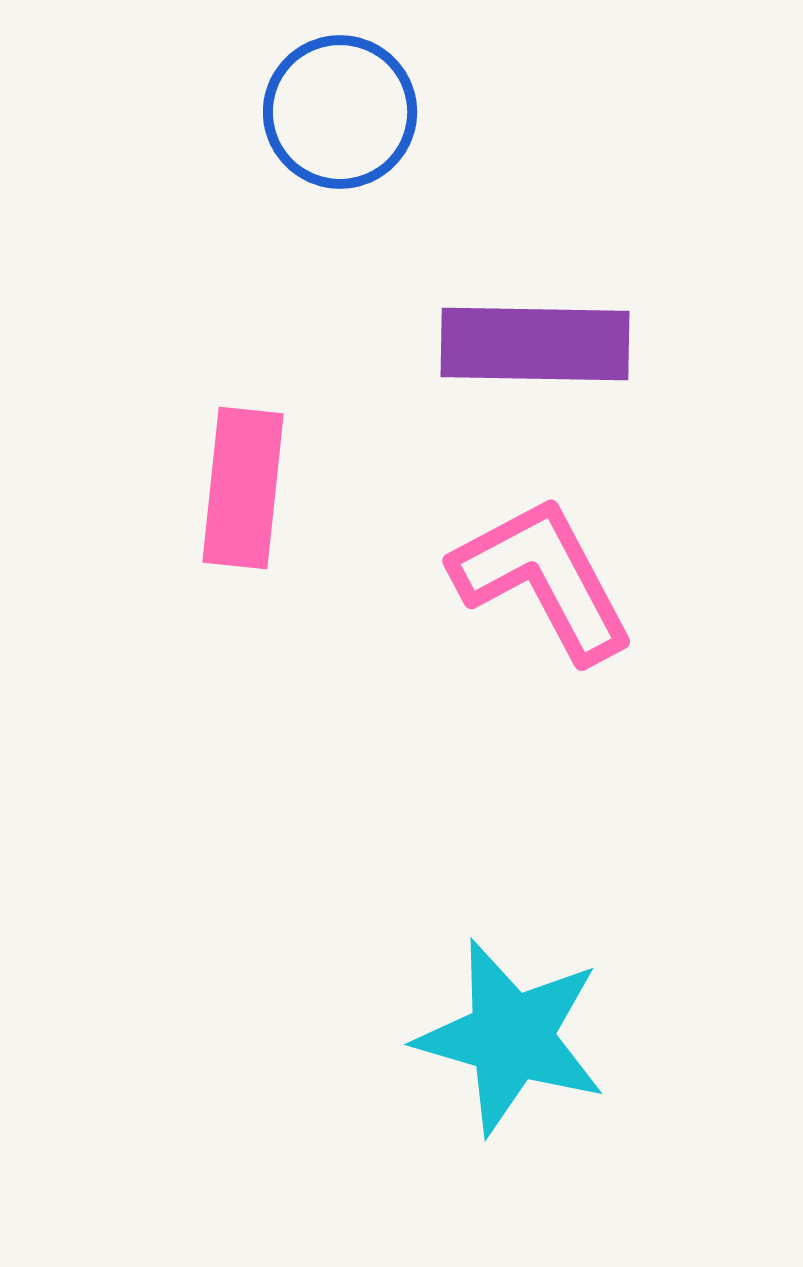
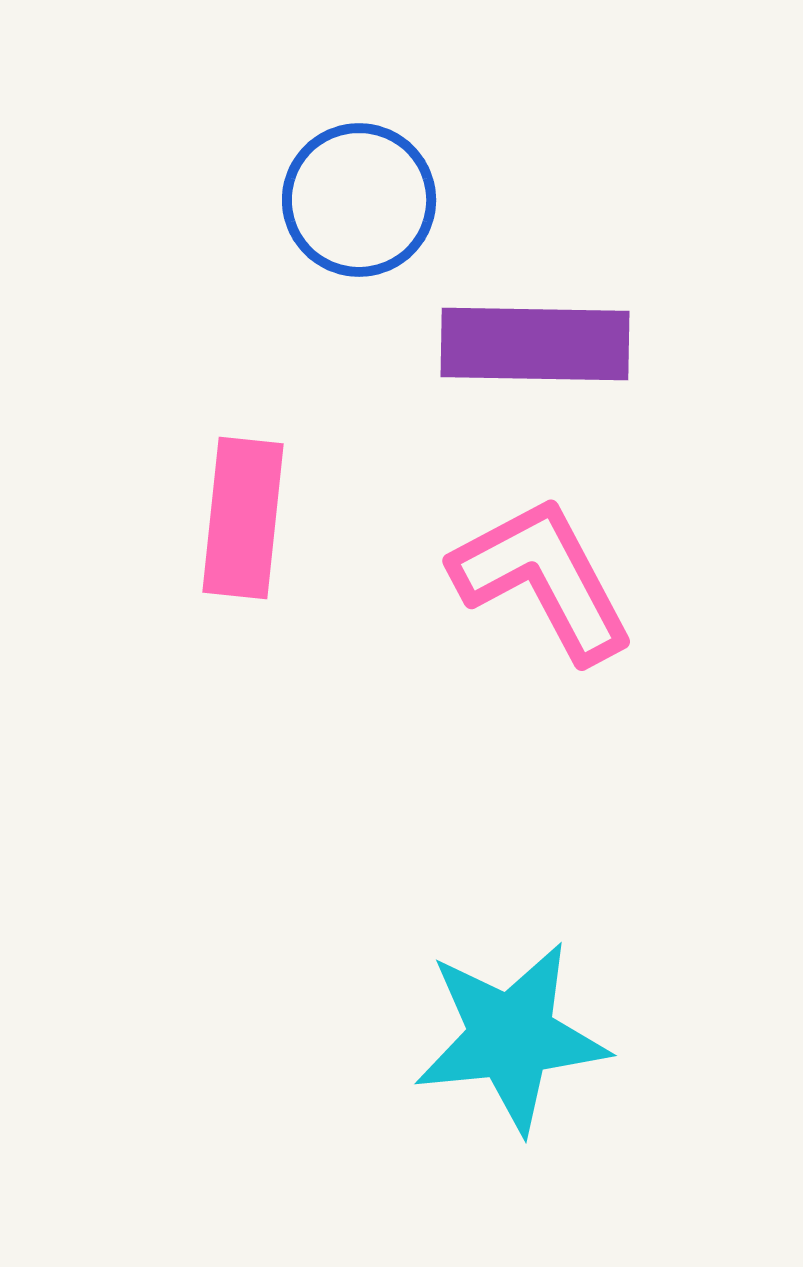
blue circle: moved 19 px right, 88 px down
pink rectangle: moved 30 px down
cyan star: rotated 22 degrees counterclockwise
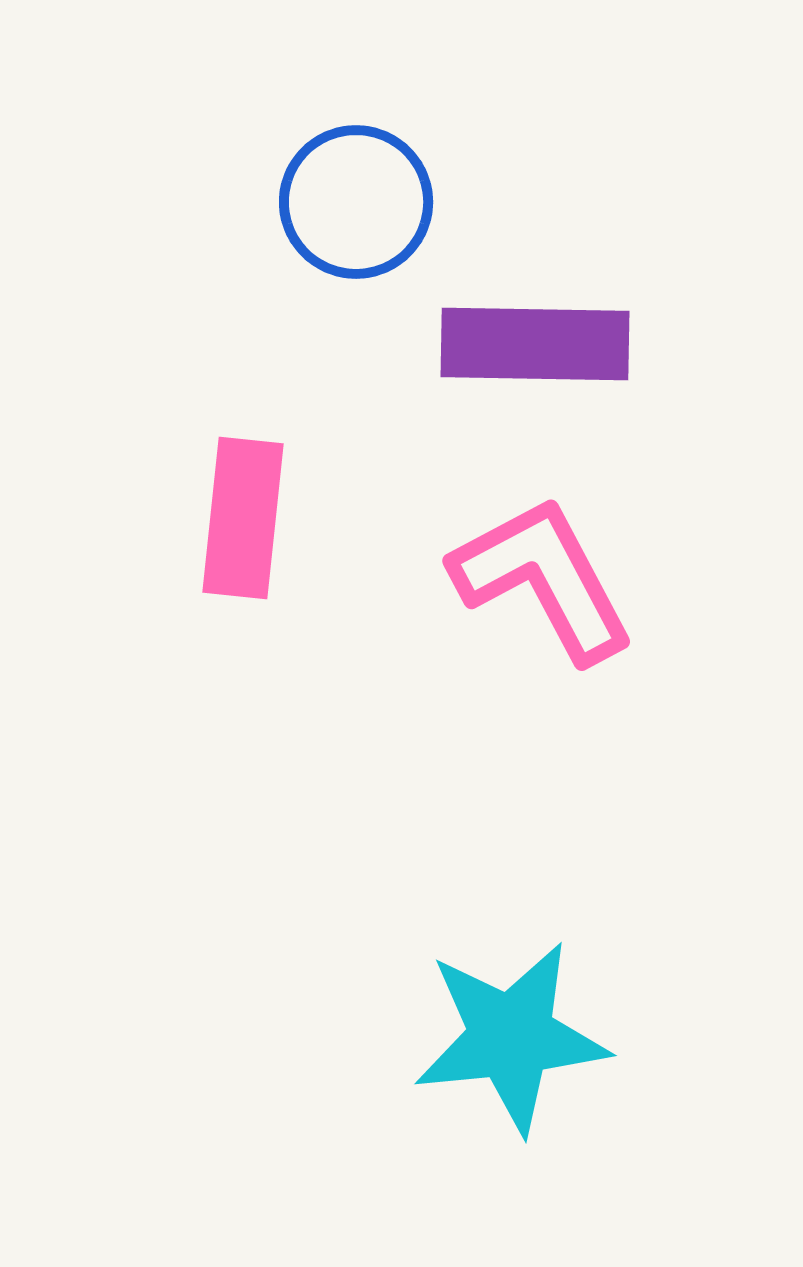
blue circle: moved 3 px left, 2 px down
